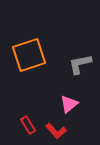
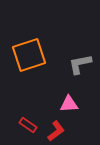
pink triangle: rotated 36 degrees clockwise
red rectangle: rotated 24 degrees counterclockwise
red L-shape: rotated 85 degrees counterclockwise
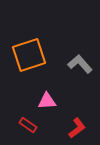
gray L-shape: rotated 60 degrees clockwise
pink triangle: moved 22 px left, 3 px up
red L-shape: moved 21 px right, 3 px up
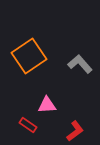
orange square: moved 1 px down; rotated 16 degrees counterclockwise
pink triangle: moved 4 px down
red L-shape: moved 2 px left, 3 px down
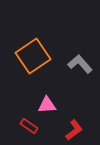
orange square: moved 4 px right
red rectangle: moved 1 px right, 1 px down
red L-shape: moved 1 px left, 1 px up
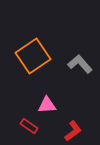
red L-shape: moved 1 px left, 1 px down
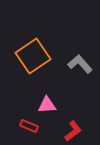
red rectangle: rotated 12 degrees counterclockwise
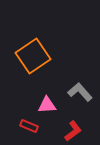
gray L-shape: moved 28 px down
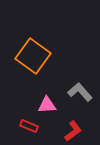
orange square: rotated 20 degrees counterclockwise
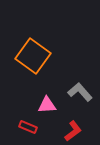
red rectangle: moved 1 px left, 1 px down
